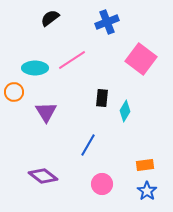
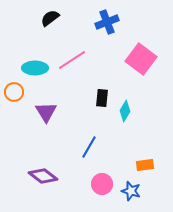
blue line: moved 1 px right, 2 px down
blue star: moved 16 px left; rotated 18 degrees counterclockwise
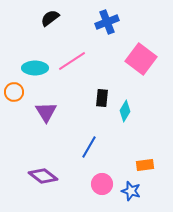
pink line: moved 1 px down
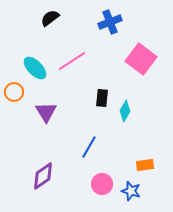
blue cross: moved 3 px right
cyan ellipse: rotated 45 degrees clockwise
purple diamond: rotated 72 degrees counterclockwise
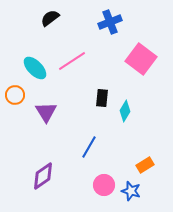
orange circle: moved 1 px right, 3 px down
orange rectangle: rotated 24 degrees counterclockwise
pink circle: moved 2 px right, 1 px down
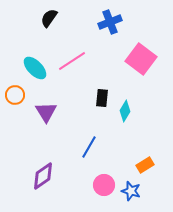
black semicircle: moved 1 px left; rotated 18 degrees counterclockwise
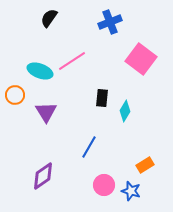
cyan ellipse: moved 5 px right, 3 px down; rotated 25 degrees counterclockwise
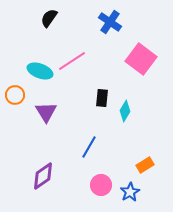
blue cross: rotated 35 degrees counterclockwise
pink circle: moved 3 px left
blue star: moved 1 px left, 1 px down; rotated 24 degrees clockwise
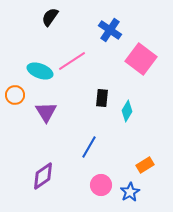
black semicircle: moved 1 px right, 1 px up
blue cross: moved 8 px down
cyan diamond: moved 2 px right
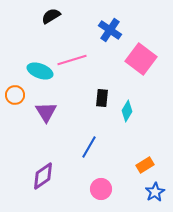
black semicircle: moved 1 px right, 1 px up; rotated 24 degrees clockwise
pink line: moved 1 px up; rotated 16 degrees clockwise
pink circle: moved 4 px down
blue star: moved 25 px right
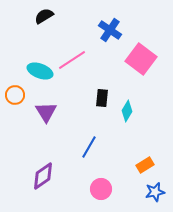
black semicircle: moved 7 px left
pink line: rotated 16 degrees counterclockwise
blue star: rotated 18 degrees clockwise
